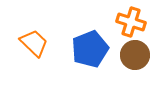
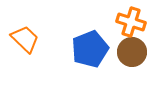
orange trapezoid: moved 9 px left, 4 px up
brown circle: moved 3 px left, 3 px up
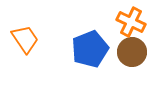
orange cross: rotated 8 degrees clockwise
orange trapezoid: rotated 12 degrees clockwise
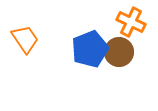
brown circle: moved 13 px left
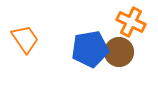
blue pentagon: rotated 12 degrees clockwise
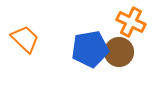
orange trapezoid: rotated 12 degrees counterclockwise
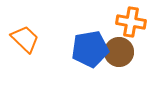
orange cross: rotated 16 degrees counterclockwise
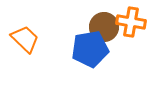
brown circle: moved 15 px left, 25 px up
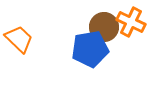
orange cross: rotated 16 degrees clockwise
orange trapezoid: moved 6 px left
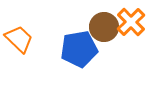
orange cross: rotated 20 degrees clockwise
blue pentagon: moved 11 px left
